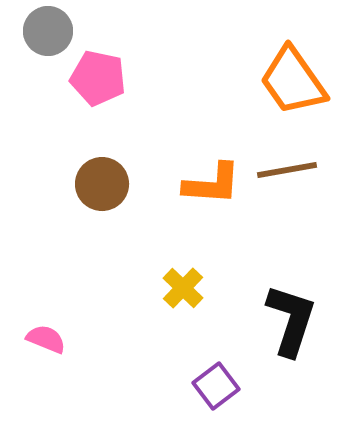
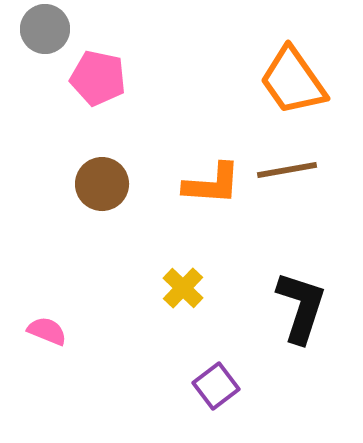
gray circle: moved 3 px left, 2 px up
black L-shape: moved 10 px right, 13 px up
pink semicircle: moved 1 px right, 8 px up
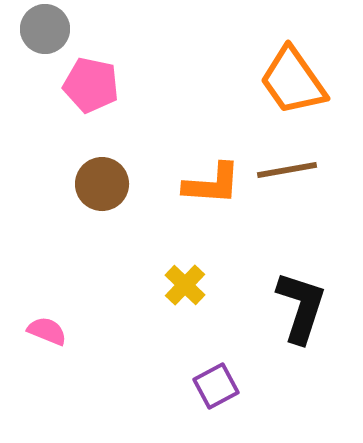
pink pentagon: moved 7 px left, 7 px down
yellow cross: moved 2 px right, 3 px up
purple square: rotated 9 degrees clockwise
